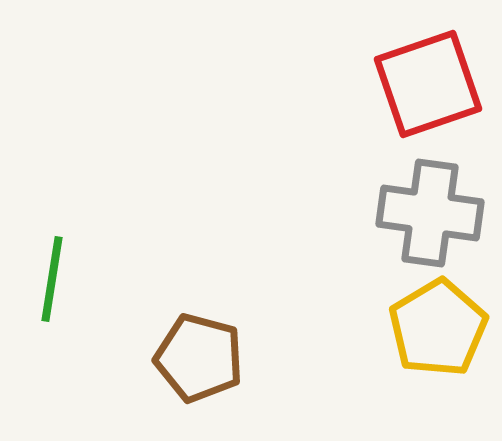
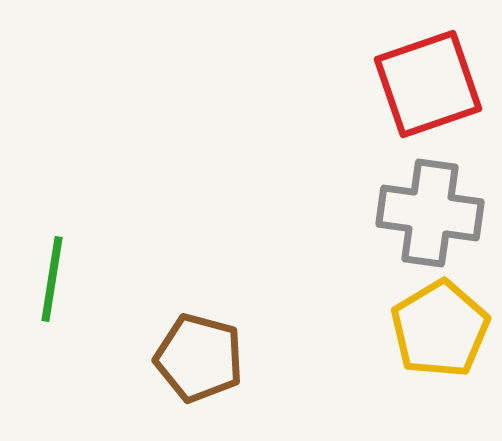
yellow pentagon: moved 2 px right, 1 px down
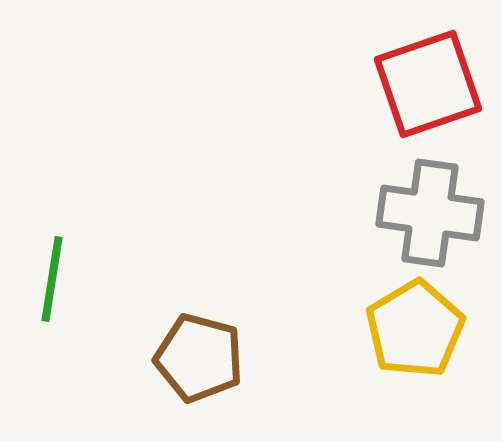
yellow pentagon: moved 25 px left
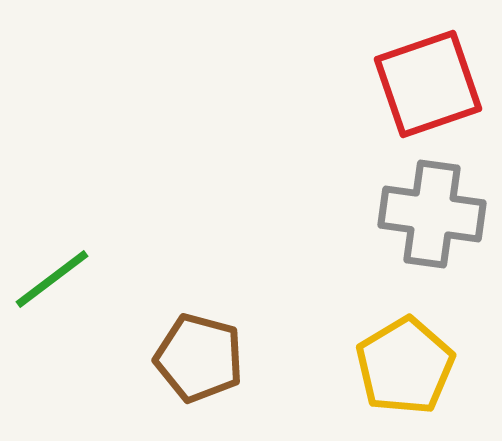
gray cross: moved 2 px right, 1 px down
green line: rotated 44 degrees clockwise
yellow pentagon: moved 10 px left, 37 px down
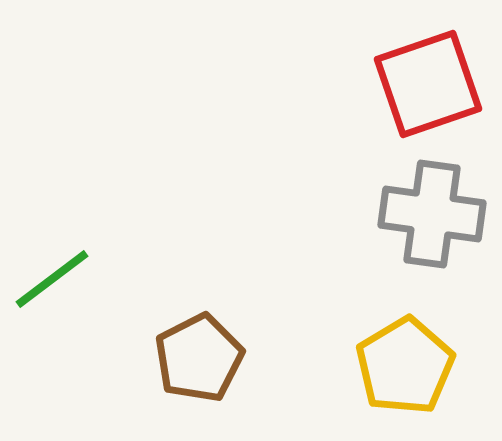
brown pentagon: rotated 30 degrees clockwise
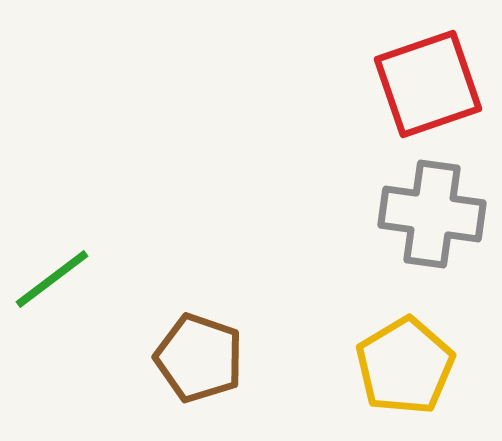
brown pentagon: rotated 26 degrees counterclockwise
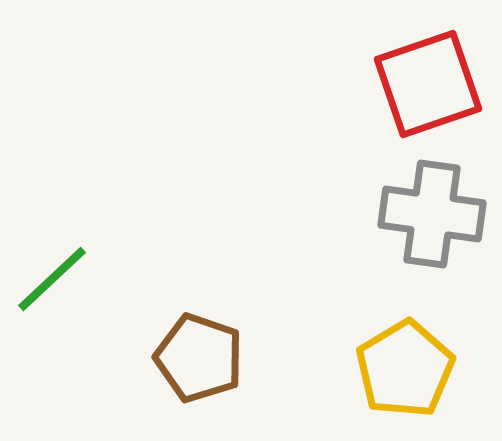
green line: rotated 6 degrees counterclockwise
yellow pentagon: moved 3 px down
